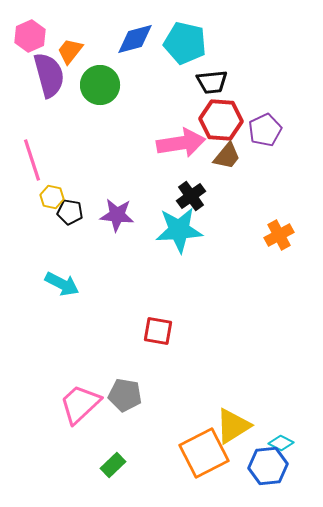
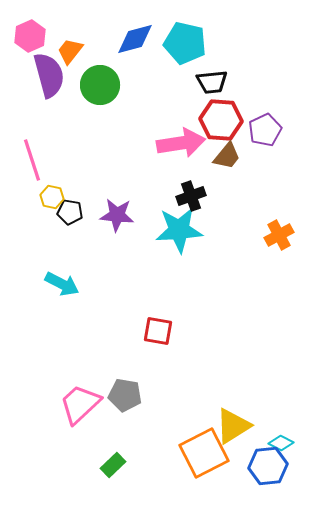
black cross: rotated 16 degrees clockwise
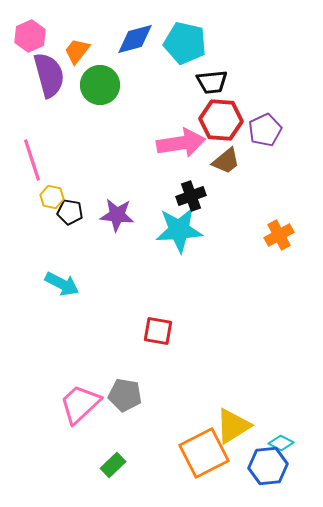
orange trapezoid: moved 7 px right
brown trapezoid: moved 1 px left, 5 px down; rotated 12 degrees clockwise
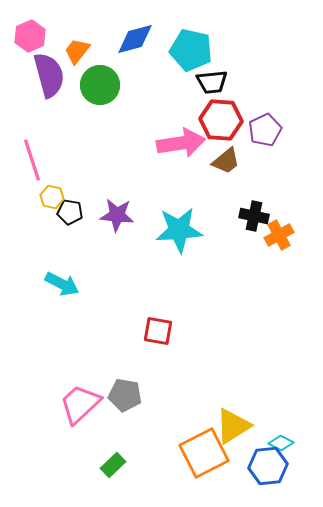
cyan pentagon: moved 6 px right, 7 px down
black cross: moved 63 px right, 20 px down; rotated 32 degrees clockwise
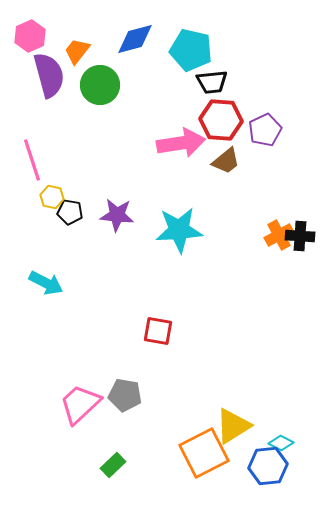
black cross: moved 46 px right, 20 px down; rotated 8 degrees counterclockwise
cyan arrow: moved 16 px left, 1 px up
